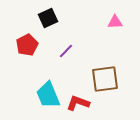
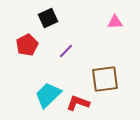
cyan trapezoid: rotated 68 degrees clockwise
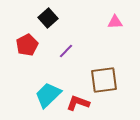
black square: rotated 18 degrees counterclockwise
brown square: moved 1 px left, 1 px down
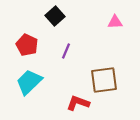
black square: moved 7 px right, 2 px up
red pentagon: rotated 20 degrees counterclockwise
purple line: rotated 21 degrees counterclockwise
cyan trapezoid: moved 19 px left, 13 px up
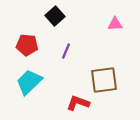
pink triangle: moved 2 px down
red pentagon: rotated 20 degrees counterclockwise
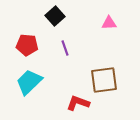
pink triangle: moved 6 px left, 1 px up
purple line: moved 1 px left, 3 px up; rotated 42 degrees counterclockwise
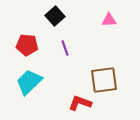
pink triangle: moved 3 px up
red L-shape: moved 2 px right
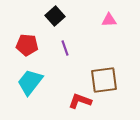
cyan trapezoid: moved 1 px right; rotated 8 degrees counterclockwise
red L-shape: moved 2 px up
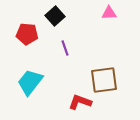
pink triangle: moved 7 px up
red pentagon: moved 11 px up
red L-shape: moved 1 px down
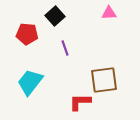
red L-shape: rotated 20 degrees counterclockwise
